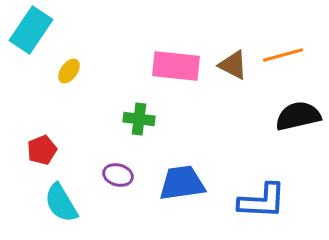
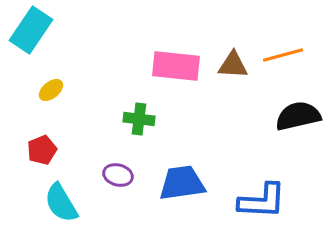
brown triangle: rotated 24 degrees counterclockwise
yellow ellipse: moved 18 px left, 19 px down; rotated 15 degrees clockwise
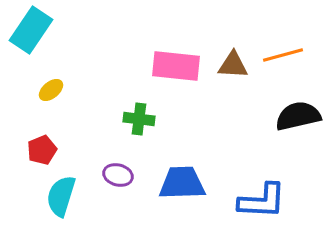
blue trapezoid: rotated 6 degrees clockwise
cyan semicircle: moved 7 px up; rotated 48 degrees clockwise
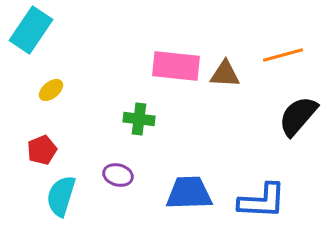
brown triangle: moved 8 px left, 9 px down
black semicircle: rotated 36 degrees counterclockwise
blue trapezoid: moved 7 px right, 10 px down
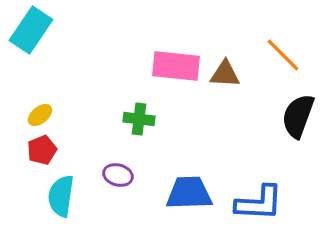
orange line: rotated 60 degrees clockwise
yellow ellipse: moved 11 px left, 25 px down
black semicircle: rotated 21 degrees counterclockwise
cyan semicircle: rotated 9 degrees counterclockwise
blue L-shape: moved 3 px left, 2 px down
